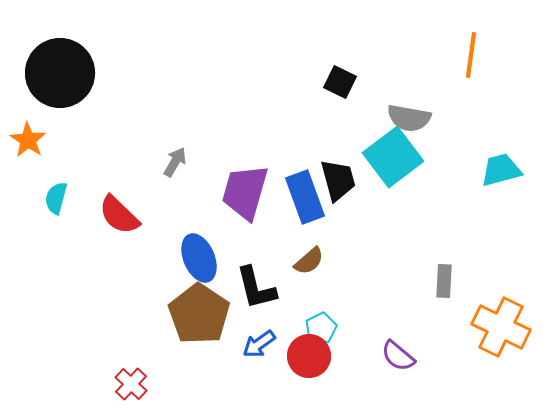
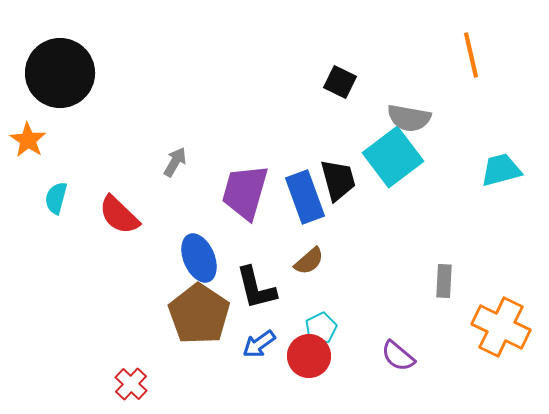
orange line: rotated 21 degrees counterclockwise
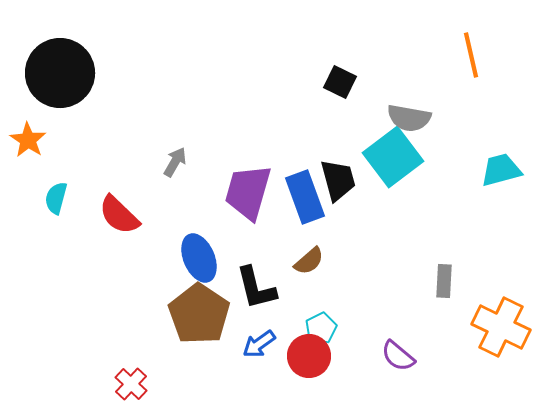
purple trapezoid: moved 3 px right
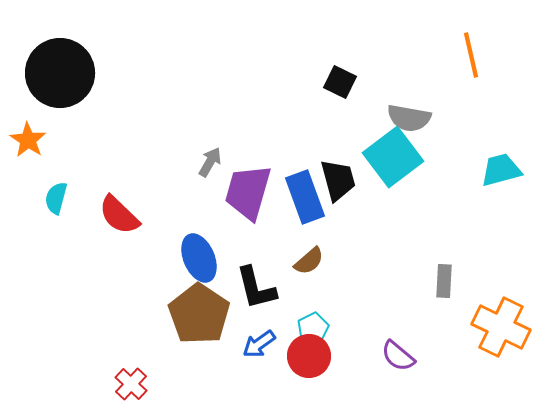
gray arrow: moved 35 px right
cyan pentagon: moved 8 px left
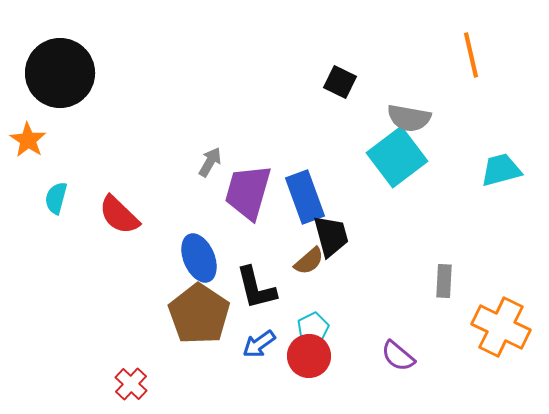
cyan square: moved 4 px right
black trapezoid: moved 7 px left, 56 px down
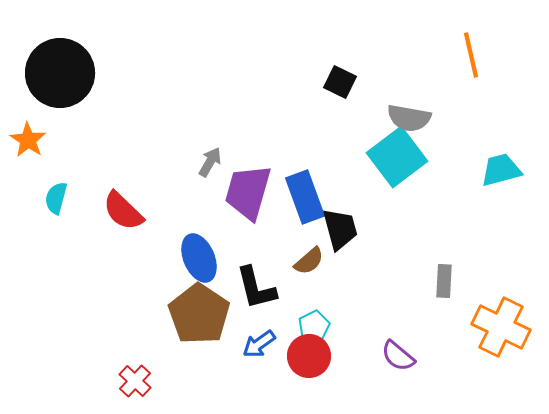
red semicircle: moved 4 px right, 4 px up
black trapezoid: moved 9 px right, 7 px up
cyan pentagon: moved 1 px right, 2 px up
red cross: moved 4 px right, 3 px up
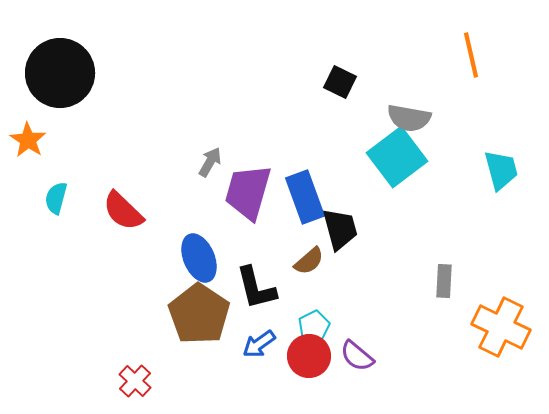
cyan trapezoid: rotated 90 degrees clockwise
purple semicircle: moved 41 px left
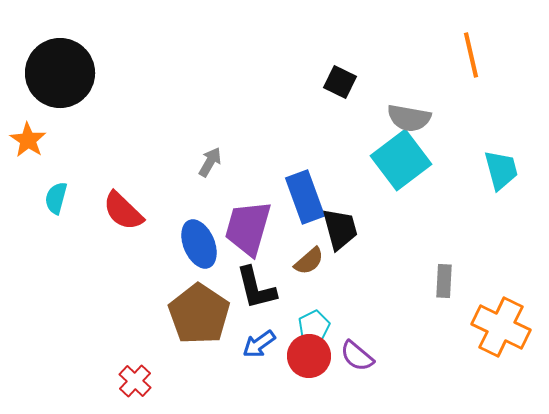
cyan square: moved 4 px right, 3 px down
purple trapezoid: moved 36 px down
blue ellipse: moved 14 px up
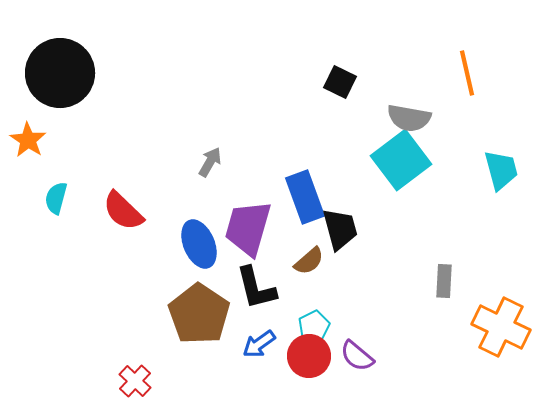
orange line: moved 4 px left, 18 px down
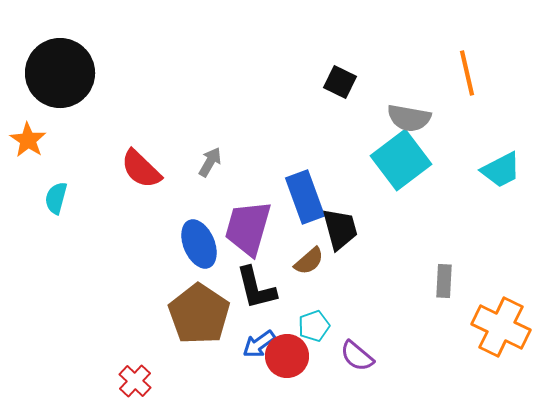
cyan trapezoid: rotated 78 degrees clockwise
red semicircle: moved 18 px right, 42 px up
cyan pentagon: rotated 8 degrees clockwise
red circle: moved 22 px left
